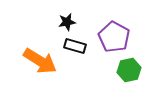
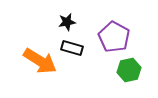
black rectangle: moved 3 px left, 2 px down
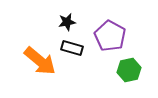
purple pentagon: moved 4 px left, 1 px up
orange arrow: rotated 8 degrees clockwise
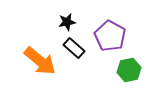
black rectangle: moved 2 px right; rotated 25 degrees clockwise
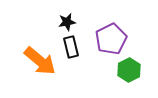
purple pentagon: moved 1 px right, 3 px down; rotated 16 degrees clockwise
black rectangle: moved 3 px left, 1 px up; rotated 35 degrees clockwise
green hexagon: rotated 15 degrees counterclockwise
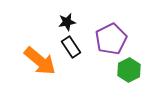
black rectangle: rotated 20 degrees counterclockwise
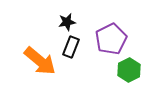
black rectangle: rotated 55 degrees clockwise
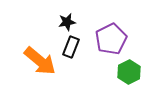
green hexagon: moved 2 px down
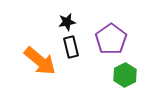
purple pentagon: rotated 8 degrees counterclockwise
black rectangle: rotated 35 degrees counterclockwise
green hexagon: moved 4 px left, 3 px down
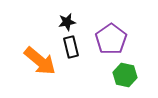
green hexagon: rotated 20 degrees counterclockwise
